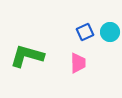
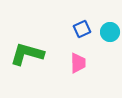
blue square: moved 3 px left, 3 px up
green L-shape: moved 2 px up
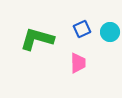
green L-shape: moved 10 px right, 15 px up
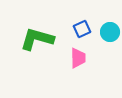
pink trapezoid: moved 5 px up
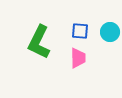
blue square: moved 2 px left, 2 px down; rotated 30 degrees clockwise
green L-shape: moved 2 px right, 3 px down; rotated 80 degrees counterclockwise
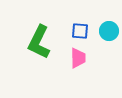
cyan circle: moved 1 px left, 1 px up
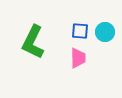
cyan circle: moved 4 px left, 1 px down
green L-shape: moved 6 px left
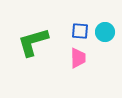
green L-shape: rotated 48 degrees clockwise
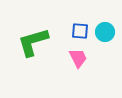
pink trapezoid: rotated 25 degrees counterclockwise
